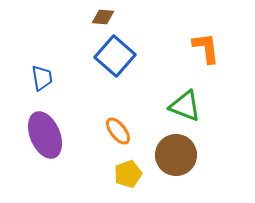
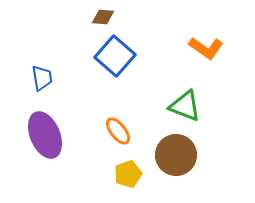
orange L-shape: rotated 132 degrees clockwise
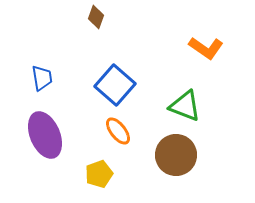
brown diamond: moved 7 px left; rotated 75 degrees counterclockwise
blue square: moved 29 px down
yellow pentagon: moved 29 px left
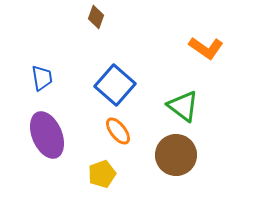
green triangle: moved 2 px left; rotated 16 degrees clockwise
purple ellipse: moved 2 px right
yellow pentagon: moved 3 px right
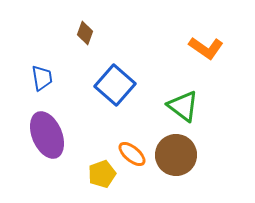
brown diamond: moved 11 px left, 16 px down
orange ellipse: moved 14 px right, 23 px down; rotated 12 degrees counterclockwise
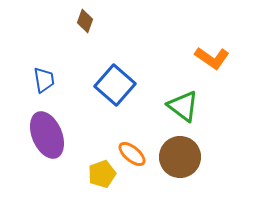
brown diamond: moved 12 px up
orange L-shape: moved 6 px right, 10 px down
blue trapezoid: moved 2 px right, 2 px down
brown circle: moved 4 px right, 2 px down
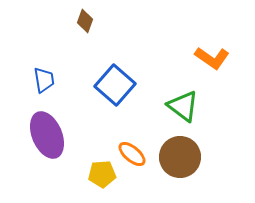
yellow pentagon: rotated 16 degrees clockwise
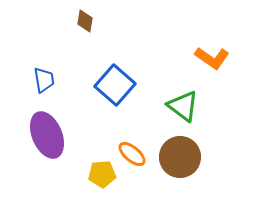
brown diamond: rotated 10 degrees counterclockwise
